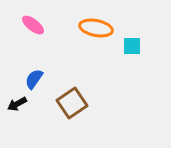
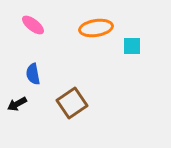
orange ellipse: rotated 20 degrees counterclockwise
blue semicircle: moved 1 px left, 5 px up; rotated 45 degrees counterclockwise
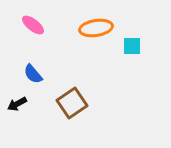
blue semicircle: rotated 30 degrees counterclockwise
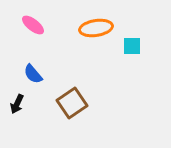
black arrow: rotated 36 degrees counterclockwise
